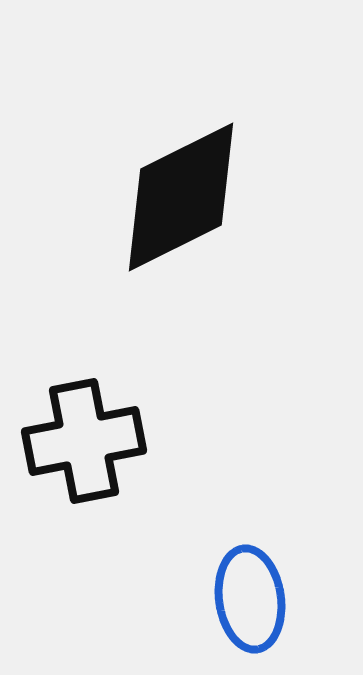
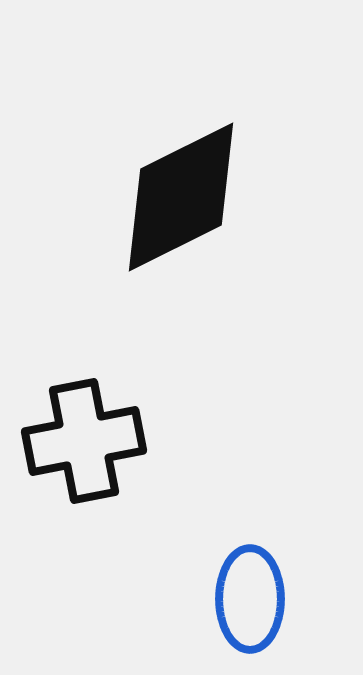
blue ellipse: rotated 8 degrees clockwise
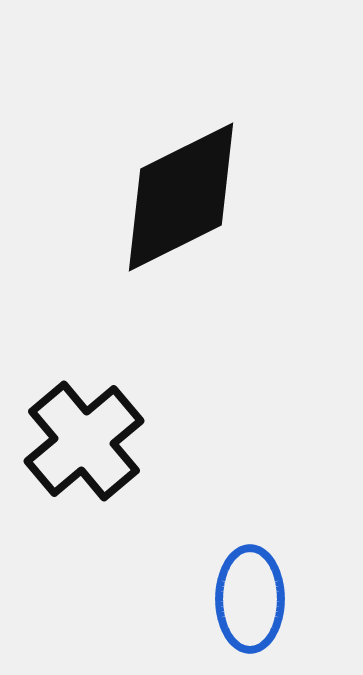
black cross: rotated 29 degrees counterclockwise
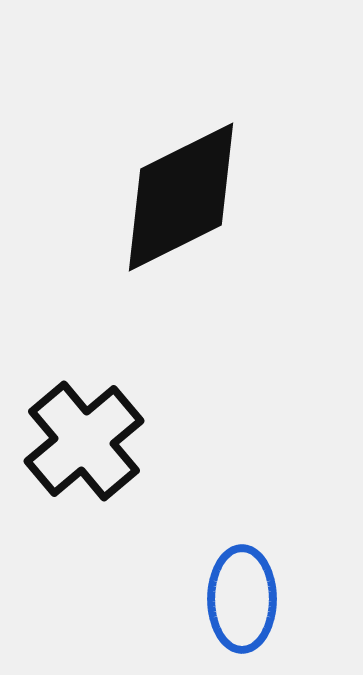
blue ellipse: moved 8 px left
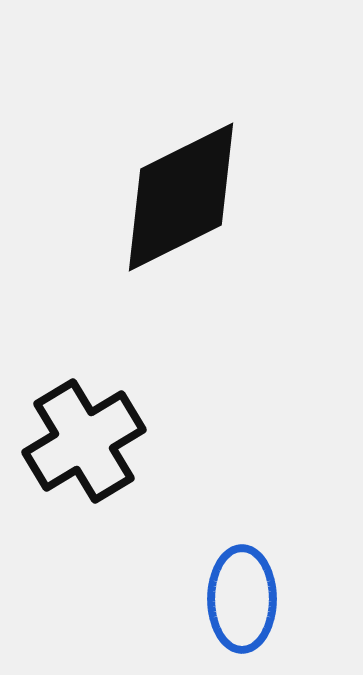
black cross: rotated 9 degrees clockwise
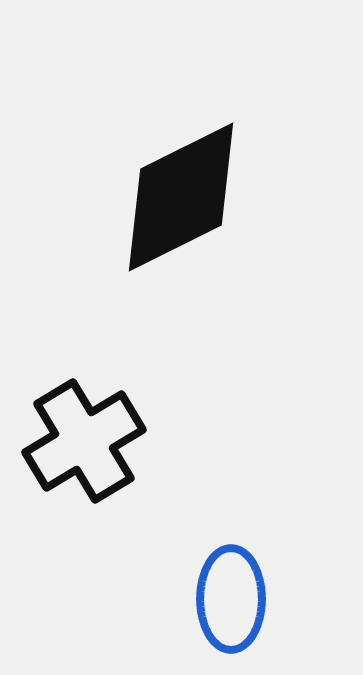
blue ellipse: moved 11 px left
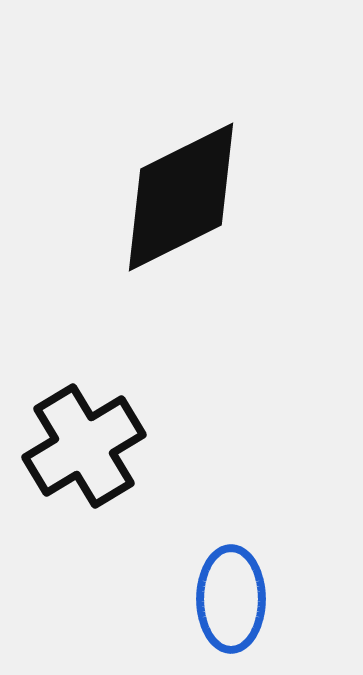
black cross: moved 5 px down
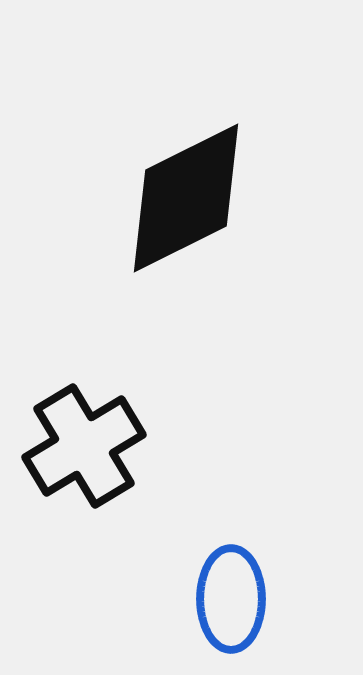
black diamond: moved 5 px right, 1 px down
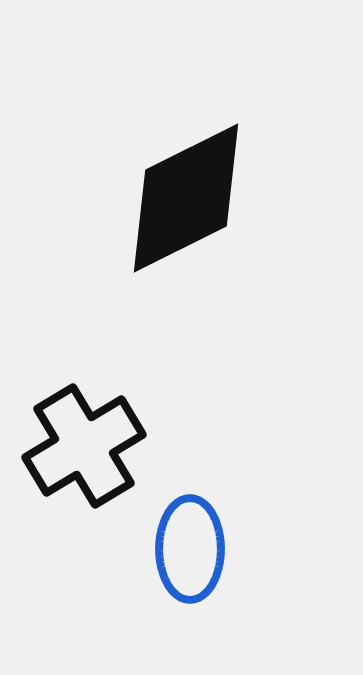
blue ellipse: moved 41 px left, 50 px up
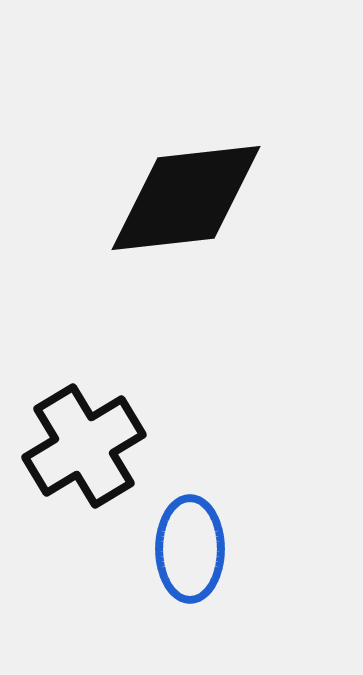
black diamond: rotated 20 degrees clockwise
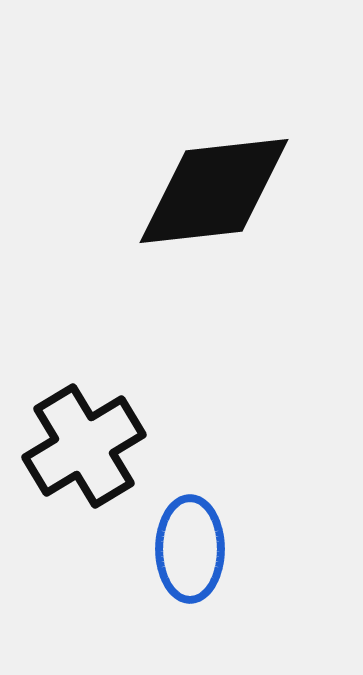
black diamond: moved 28 px right, 7 px up
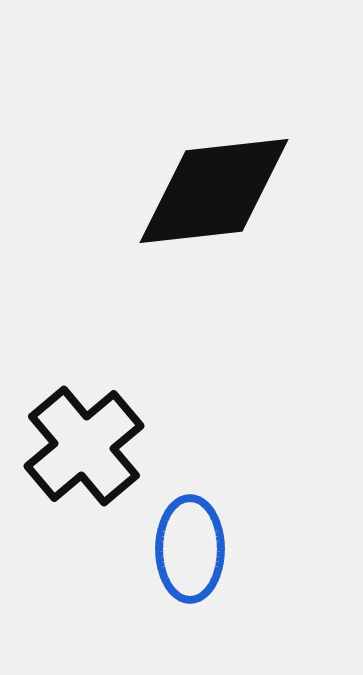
black cross: rotated 9 degrees counterclockwise
